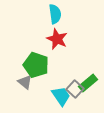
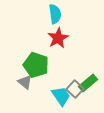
red star: moved 1 px right, 1 px up; rotated 20 degrees clockwise
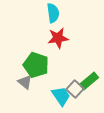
cyan semicircle: moved 2 px left, 1 px up
red star: rotated 20 degrees clockwise
green rectangle: moved 1 px right, 2 px up
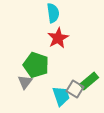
red star: rotated 20 degrees counterclockwise
gray triangle: rotated 28 degrees clockwise
gray square: rotated 12 degrees counterclockwise
cyan trapezoid: rotated 15 degrees clockwise
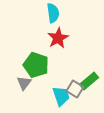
gray triangle: moved 1 px left, 1 px down
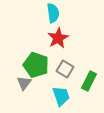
green rectangle: rotated 24 degrees counterclockwise
gray square: moved 10 px left, 20 px up
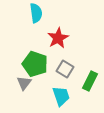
cyan semicircle: moved 17 px left
green pentagon: moved 1 px left, 1 px up
green rectangle: moved 1 px right
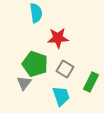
red star: rotated 25 degrees clockwise
green rectangle: moved 1 px right, 1 px down
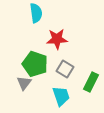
red star: moved 1 px left, 1 px down
